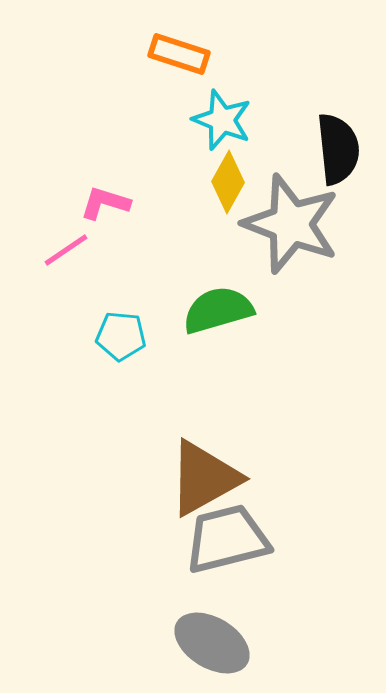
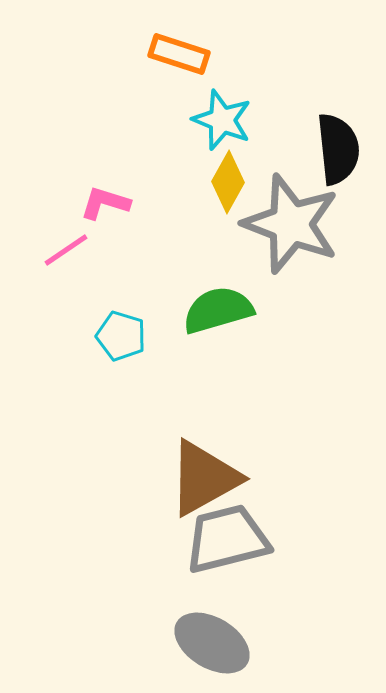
cyan pentagon: rotated 12 degrees clockwise
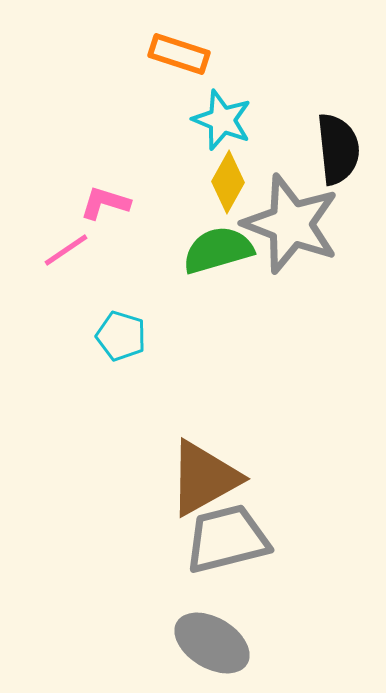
green semicircle: moved 60 px up
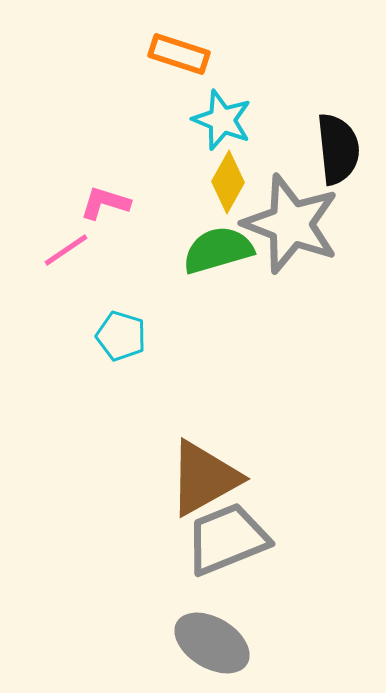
gray trapezoid: rotated 8 degrees counterclockwise
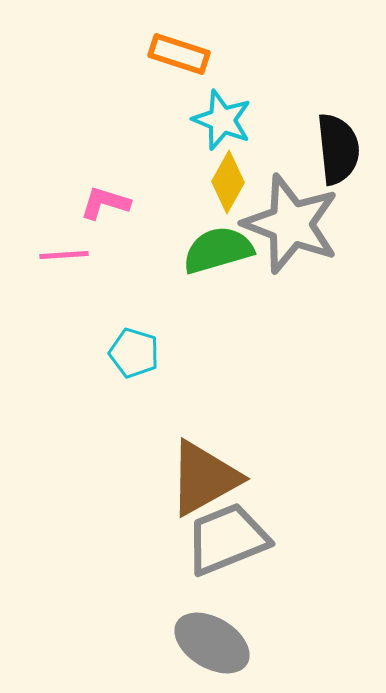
pink line: moved 2 px left, 5 px down; rotated 30 degrees clockwise
cyan pentagon: moved 13 px right, 17 px down
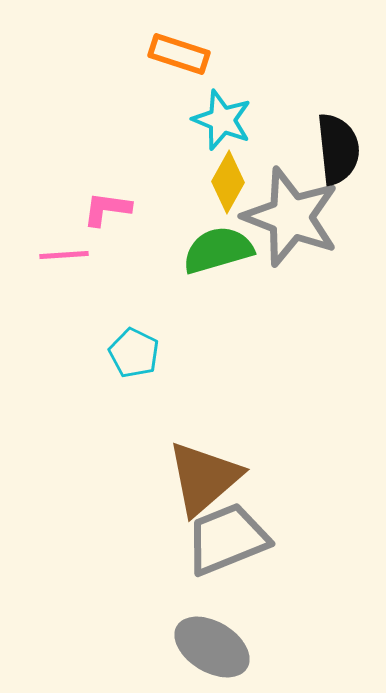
pink L-shape: moved 2 px right, 6 px down; rotated 9 degrees counterclockwise
gray star: moved 7 px up
cyan pentagon: rotated 9 degrees clockwise
brown triangle: rotated 12 degrees counterclockwise
gray ellipse: moved 4 px down
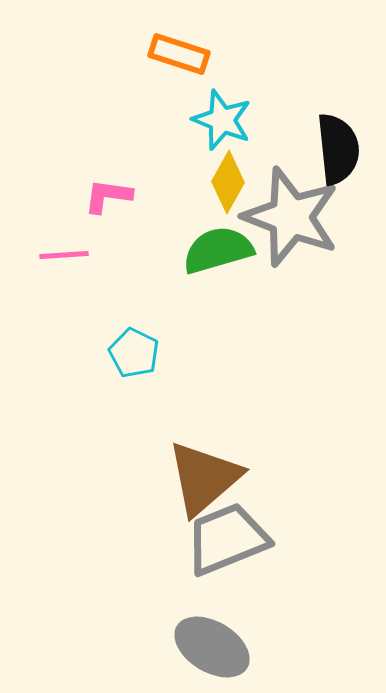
pink L-shape: moved 1 px right, 13 px up
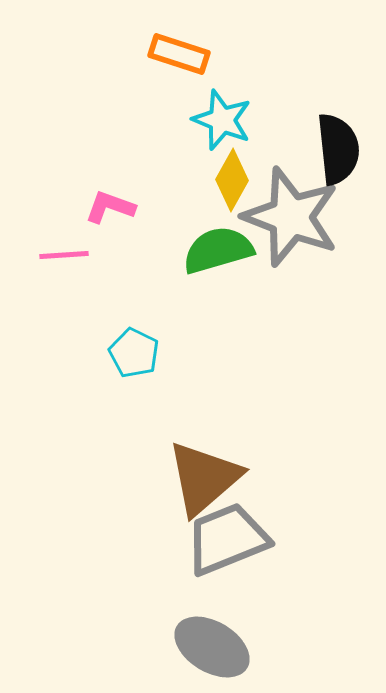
yellow diamond: moved 4 px right, 2 px up
pink L-shape: moved 2 px right, 11 px down; rotated 12 degrees clockwise
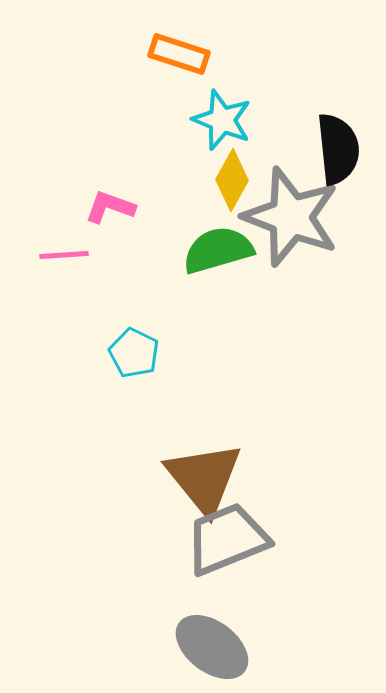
brown triangle: rotated 28 degrees counterclockwise
gray ellipse: rotated 6 degrees clockwise
